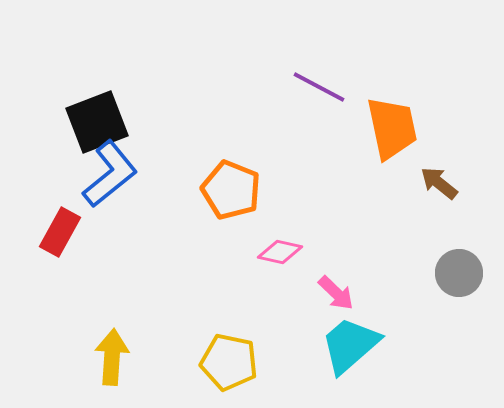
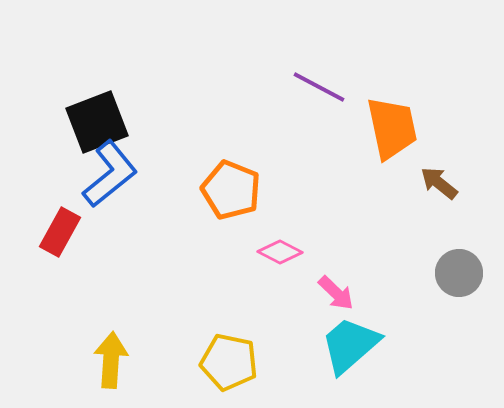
pink diamond: rotated 15 degrees clockwise
yellow arrow: moved 1 px left, 3 px down
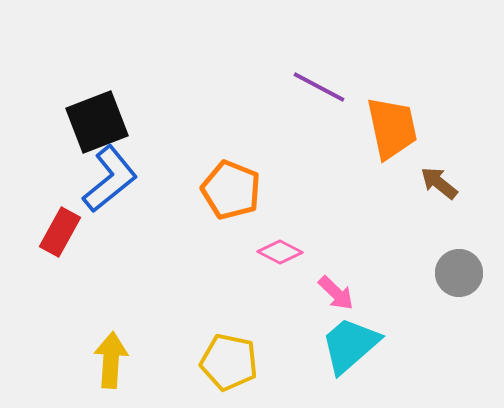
blue L-shape: moved 5 px down
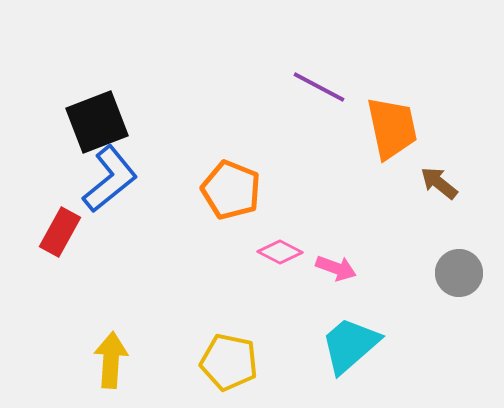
pink arrow: moved 25 px up; rotated 24 degrees counterclockwise
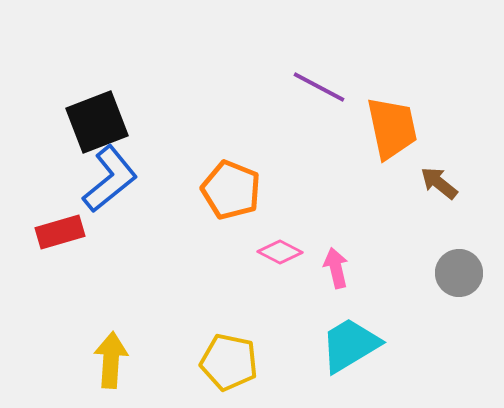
red rectangle: rotated 45 degrees clockwise
pink arrow: rotated 123 degrees counterclockwise
cyan trapezoid: rotated 10 degrees clockwise
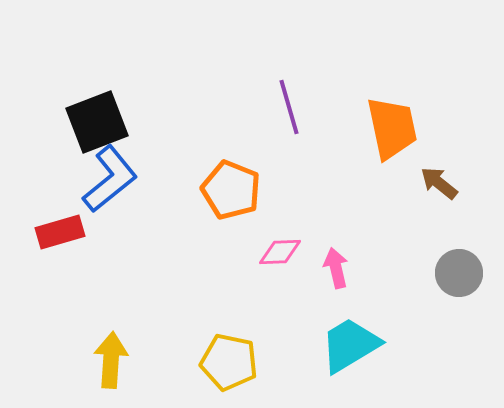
purple line: moved 30 px left, 20 px down; rotated 46 degrees clockwise
pink diamond: rotated 30 degrees counterclockwise
